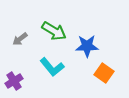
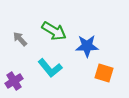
gray arrow: rotated 84 degrees clockwise
cyan L-shape: moved 2 px left, 1 px down
orange square: rotated 18 degrees counterclockwise
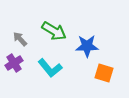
purple cross: moved 18 px up
